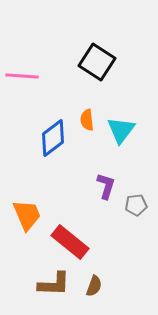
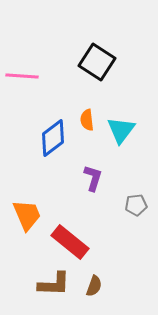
purple L-shape: moved 13 px left, 8 px up
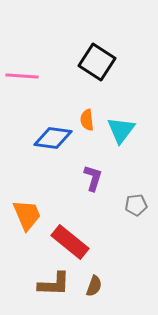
blue diamond: rotated 45 degrees clockwise
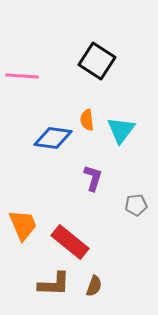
black square: moved 1 px up
orange trapezoid: moved 4 px left, 10 px down
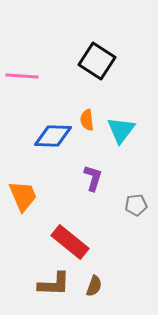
blue diamond: moved 2 px up; rotated 6 degrees counterclockwise
orange trapezoid: moved 29 px up
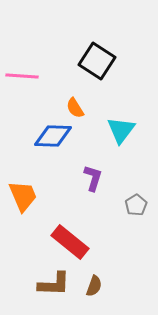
orange semicircle: moved 12 px left, 12 px up; rotated 25 degrees counterclockwise
gray pentagon: rotated 25 degrees counterclockwise
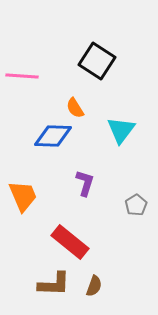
purple L-shape: moved 8 px left, 5 px down
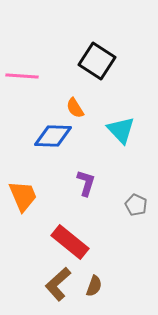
cyan triangle: rotated 20 degrees counterclockwise
purple L-shape: moved 1 px right
gray pentagon: rotated 15 degrees counterclockwise
brown L-shape: moved 4 px right; rotated 136 degrees clockwise
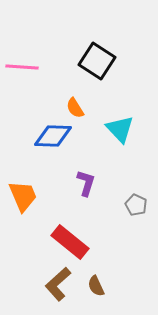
pink line: moved 9 px up
cyan triangle: moved 1 px left, 1 px up
brown semicircle: moved 2 px right; rotated 135 degrees clockwise
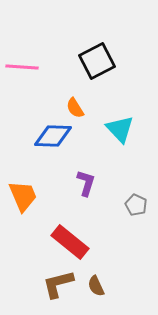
black square: rotated 30 degrees clockwise
brown L-shape: rotated 28 degrees clockwise
